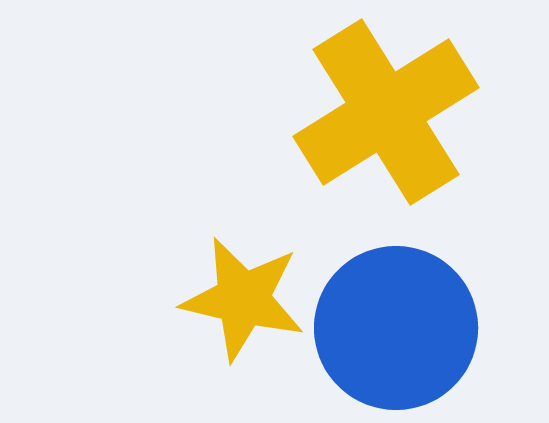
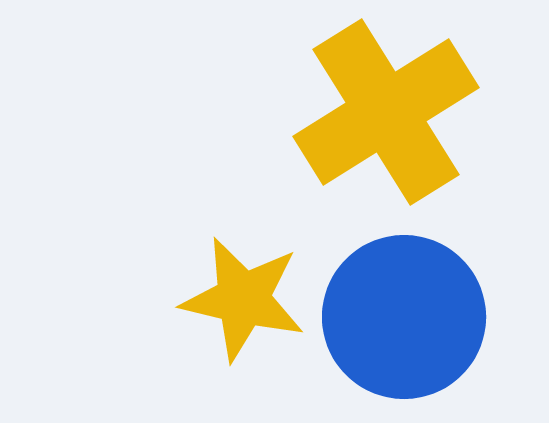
blue circle: moved 8 px right, 11 px up
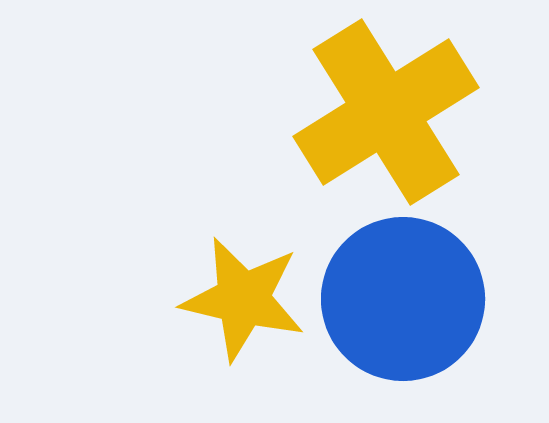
blue circle: moved 1 px left, 18 px up
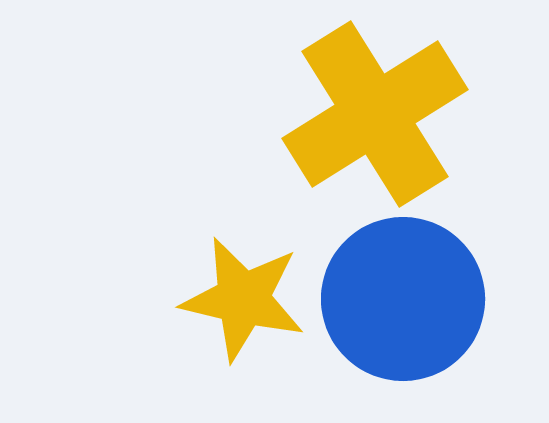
yellow cross: moved 11 px left, 2 px down
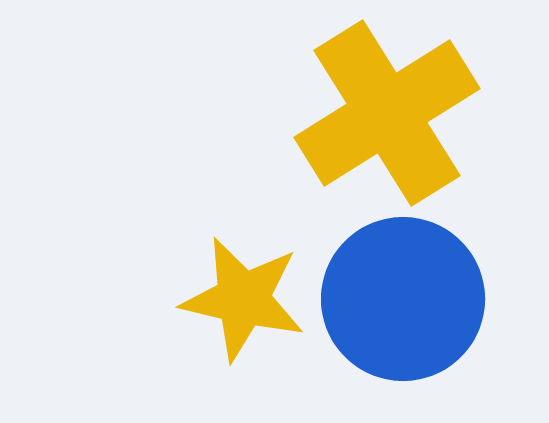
yellow cross: moved 12 px right, 1 px up
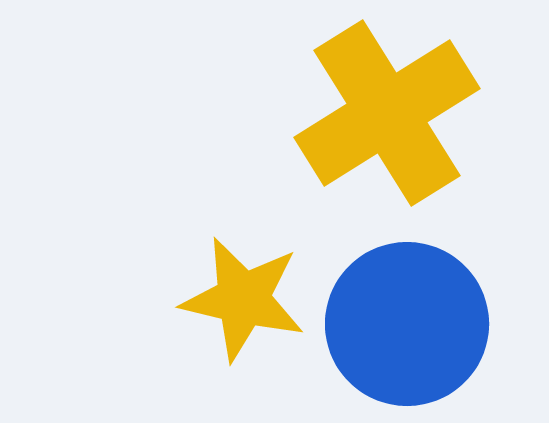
blue circle: moved 4 px right, 25 px down
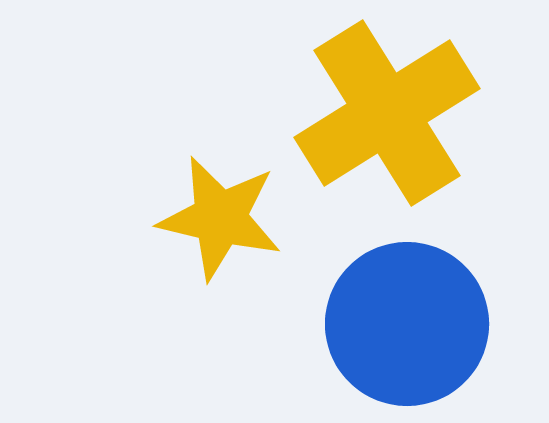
yellow star: moved 23 px left, 81 px up
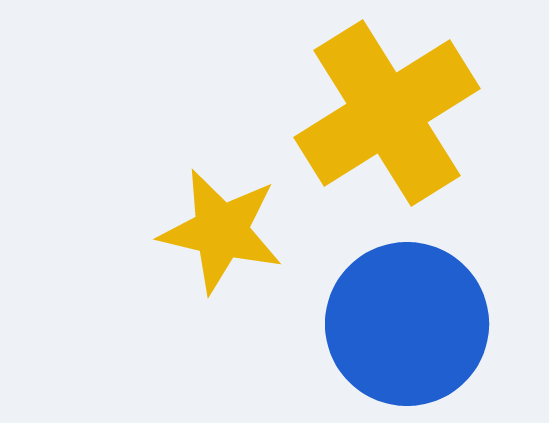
yellow star: moved 1 px right, 13 px down
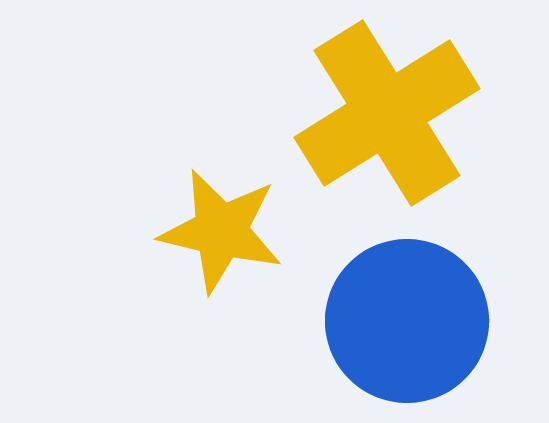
blue circle: moved 3 px up
